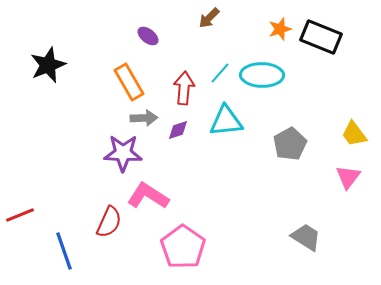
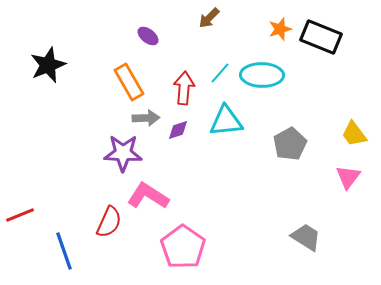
gray arrow: moved 2 px right
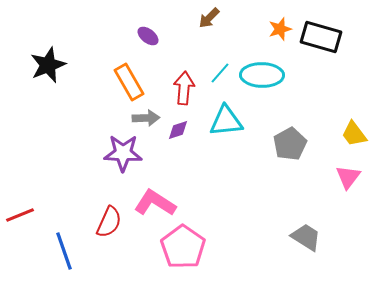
black rectangle: rotated 6 degrees counterclockwise
pink L-shape: moved 7 px right, 7 px down
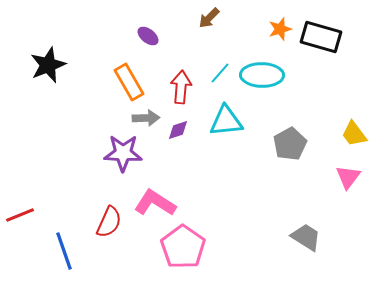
red arrow: moved 3 px left, 1 px up
